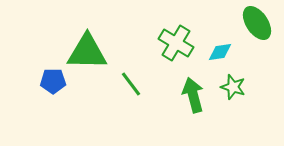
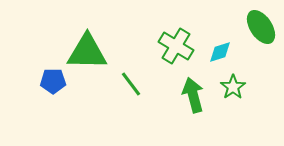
green ellipse: moved 4 px right, 4 px down
green cross: moved 3 px down
cyan diamond: rotated 10 degrees counterclockwise
green star: rotated 20 degrees clockwise
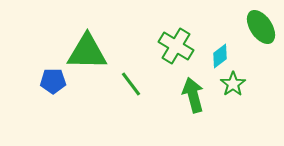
cyan diamond: moved 4 px down; rotated 20 degrees counterclockwise
green star: moved 3 px up
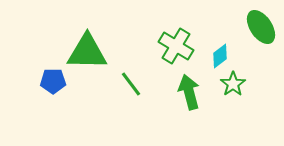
green arrow: moved 4 px left, 3 px up
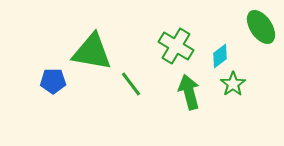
green triangle: moved 5 px right; rotated 9 degrees clockwise
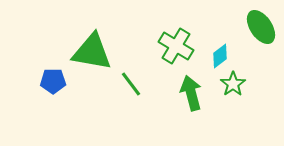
green arrow: moved 2 px right, 1 px down
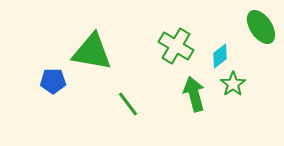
green line: moved 3 px left, 20 px down
green arrow: moved 3 px right, 1 px down
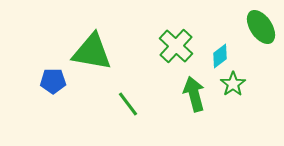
green cross: rotated 12 degrees clockwise
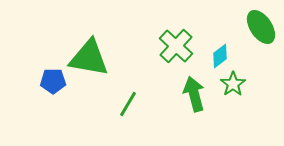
green triangle: moved 3 px left, 6 px down
green line: rotated 68 degrees clockwise
